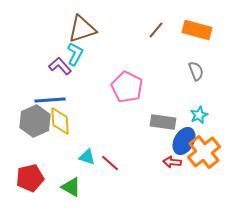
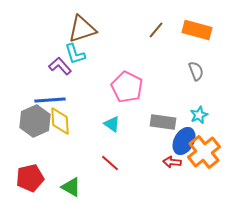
cyan L-shape: rotated 135 degrees clockwise
cyan triangle: moved 25 px right, 33 px up; rotated 18 degrees clockwise
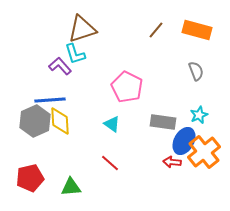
green triangle: rotated 35 degrees counterclockwise
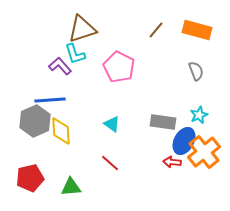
pink pentagon: moved 8 px left, 20 px up
yellow diamond: moved 1 px right, 10 px down
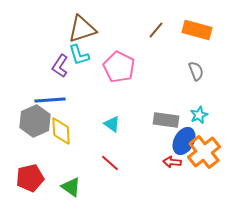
cyan L-shape: moved 4 px right, 1 px down
purple L-shape: rotated 105 degrees counterclockwise
gray rectangle: moved 3 px right, 2 px up
green triangle: rotated 40 degrees clockwise
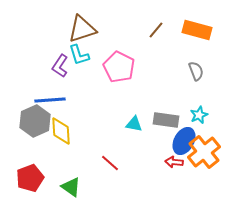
cyan triangle: moved 22 px right; rotated 24 degrees counterclockwise
red arrow: moved 2 px right
red pentagon: rotated 8 degrees counterclockwise
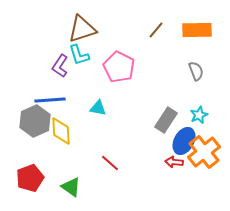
orange rectangle: rotated 16 degrees counterclockwise
gray rectangle: rotated 65 degrees counterclockwise
cyan triangle: moved 36 px left, 16 px up
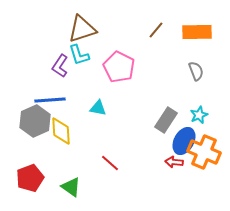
orange rectangle: moved 2 px down
orange cross: rotated 28 degrees counterclockwise
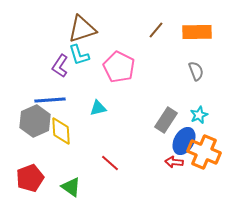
cyan triangle: rotated 24 degrees counterclockwise
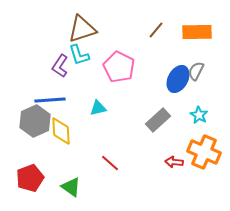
gray semicircle: rotated 132 degrees counterclockwise
cyan star: rotated 18 degrees counterclockwise
gray rectangle: moved 8 px left; rotated 15 degrees clockwise
blue ellipse: moved 6 px left, 62 px up
